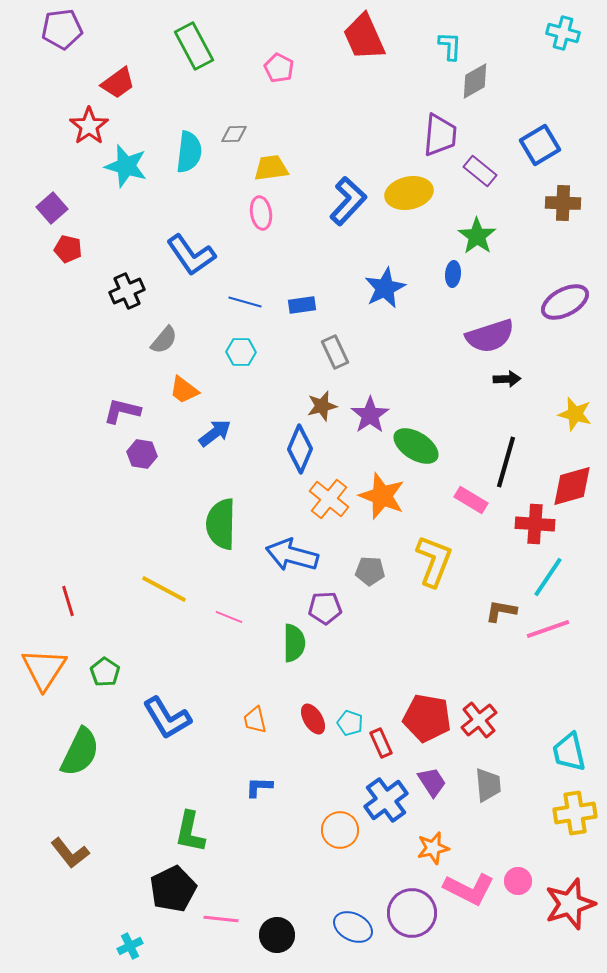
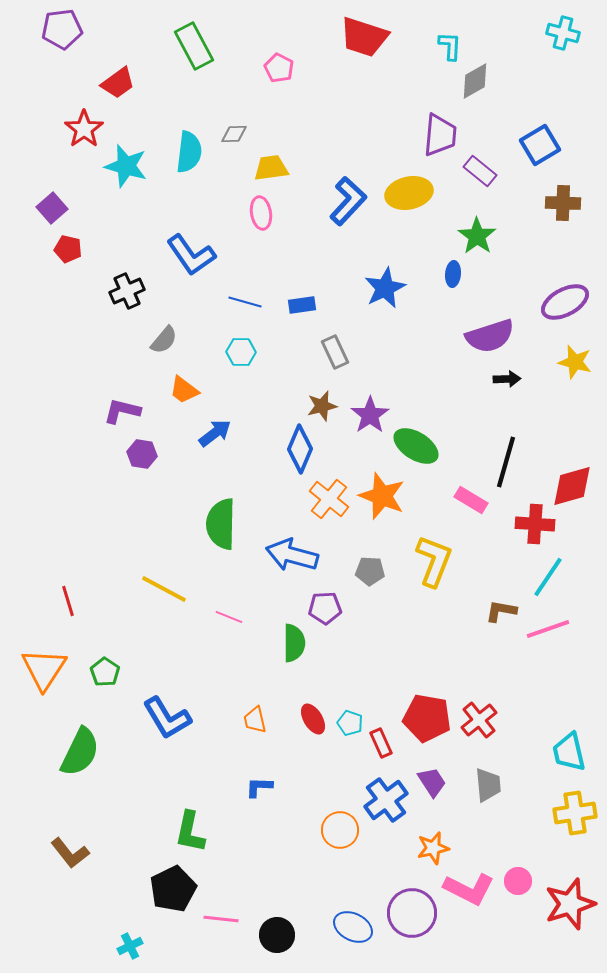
red trapezoid at (364, 37): rotated 48 degrees counterclockwise
red star at (89, 126): moved 5 px left, 3 px down
yellow star at (575, 414): moved 52 px up
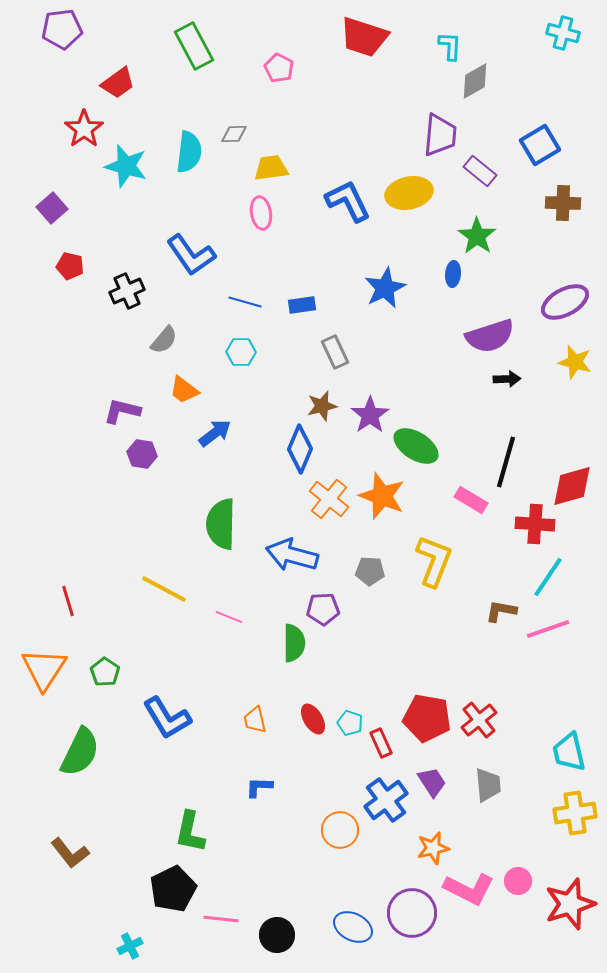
blue L-shape at (348, 201): rotated 69 degrees counterclockwise
red pentagon at (68, 249): moved 2 px right, 17 px down
purple pentagon at (325, 608): moved 2 px left, 1 px down
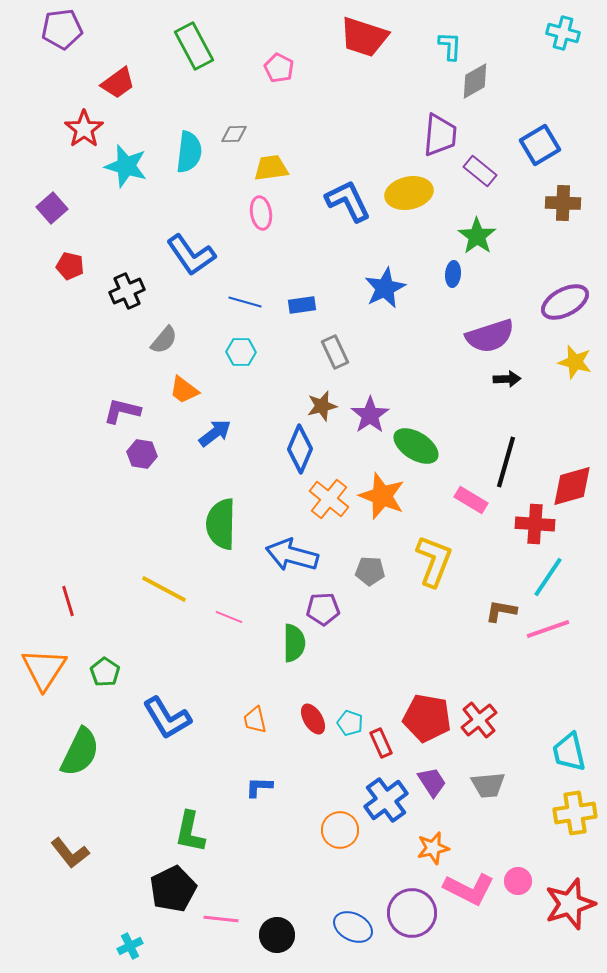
gray trapezoid at (488, 785): rotated 90 degrees clockwise
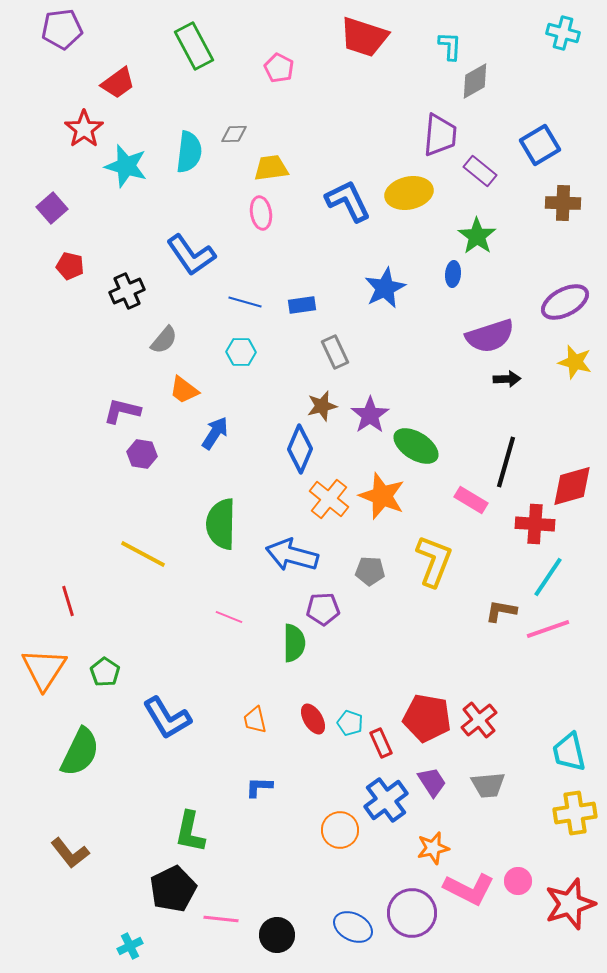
blue arrow at (215, 433): rotated 20 degrees counterclockwise
yellow line at (164, 589): moved 21 px left, 35 px up
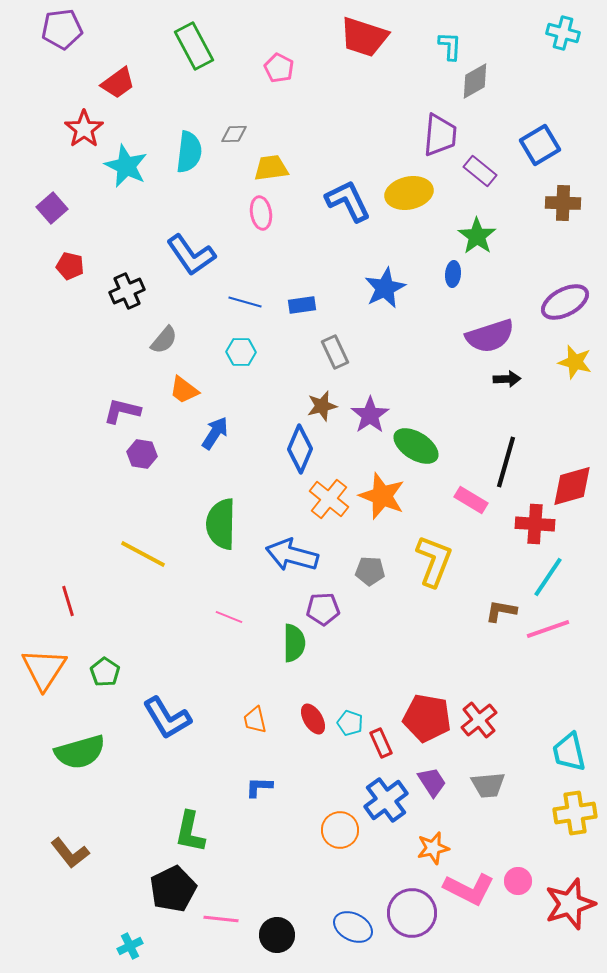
cyan star at (126, 166): rotated 9 degrees clockwise
green semicircle at (80, 752): rotated 48 degrees clockwise
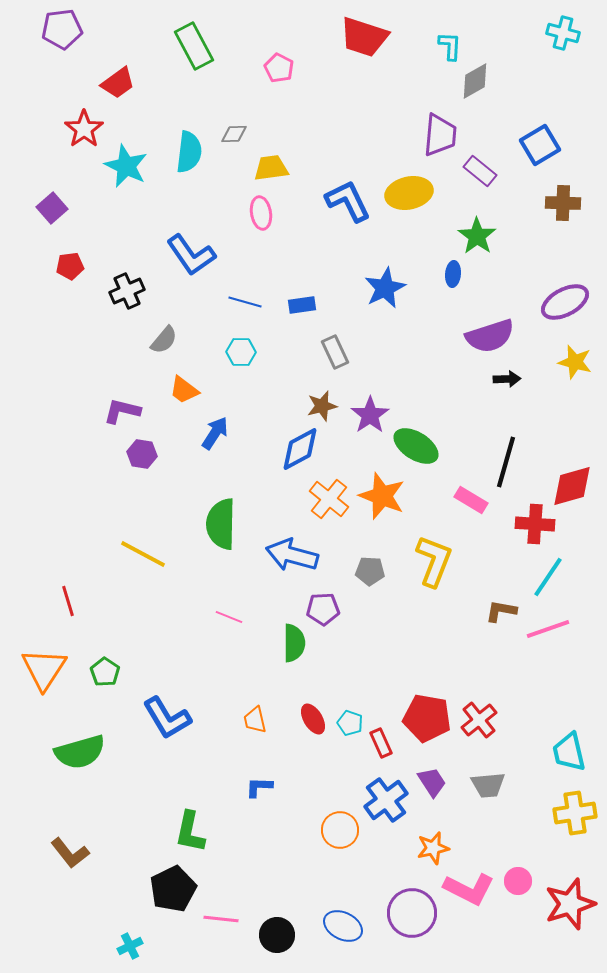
red pentagon at (70, 266): rotated 20 degrees counterclockwise
blue diamond at (300, 449): rotated 39 degrees clockwise
blue ellipse at (353, 927): moved 10 px left, 1 px up
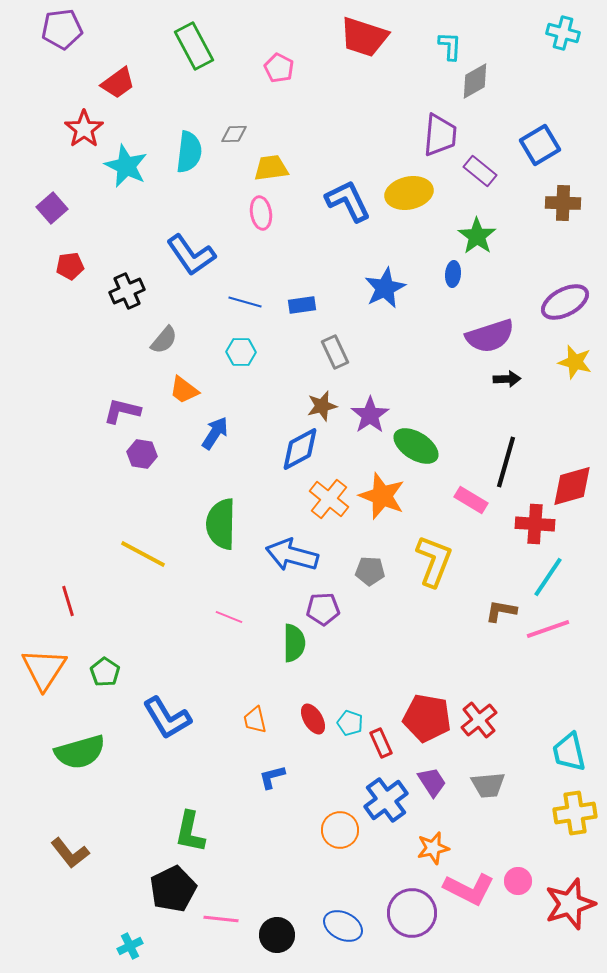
blue L-shape at (259, 787): moved 13 px right, 10 px up; rotated 16 degrees counterclockwise
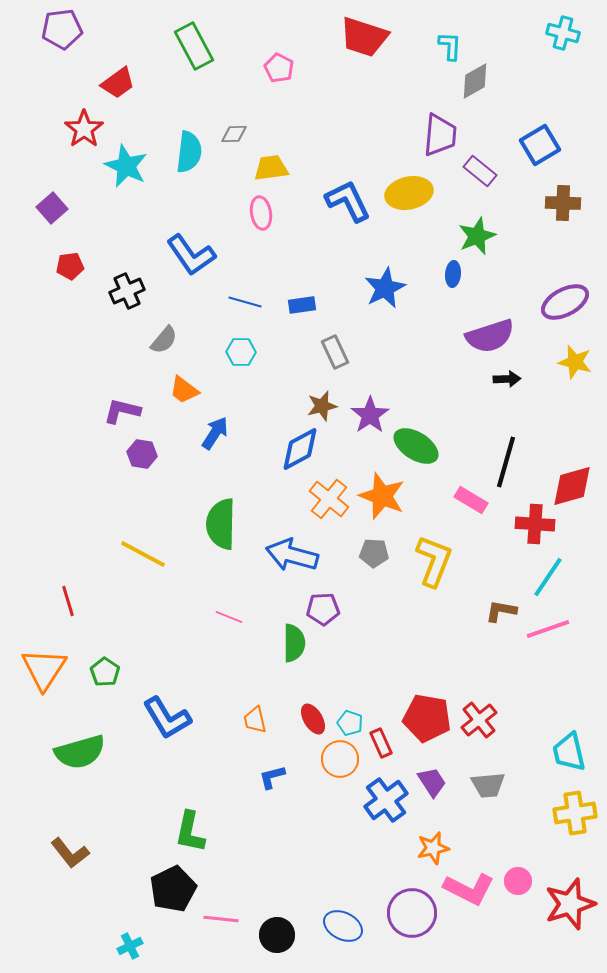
green star at (477, 236): rotated 15 degrees clockwise
gray pentagon at (370, 571): moved 4 px right, 18 px up
orange circle at (340, 830): moved 71 px up
